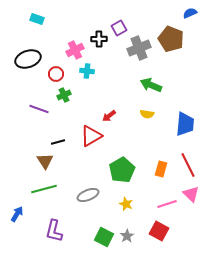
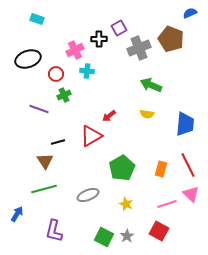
green pentagon: moved 2 px up
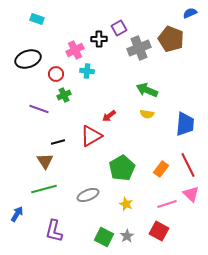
green arrow: moved 4 px left, 5 px down
orange rectangle: rotated 21 degrees clockwise
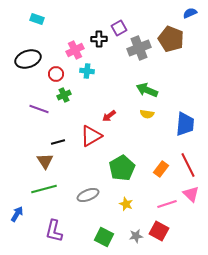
gray star: moved 9 px right; rotated 24 degrees clockwise
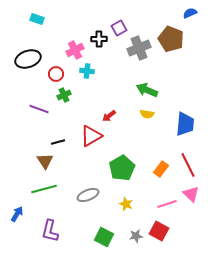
purple L-shape: moved 4 px left
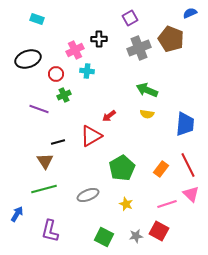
purple square: moved 11 px right, 10 px up
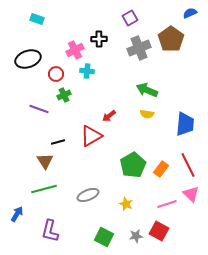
brown pentagon: rotated 15 degrees clockwise
green pentagon: moved 11 px right, 3 px up
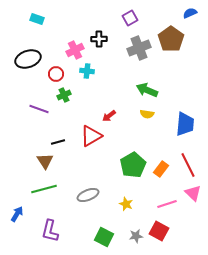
pink triangle: moved 2 px right, 1 px up
